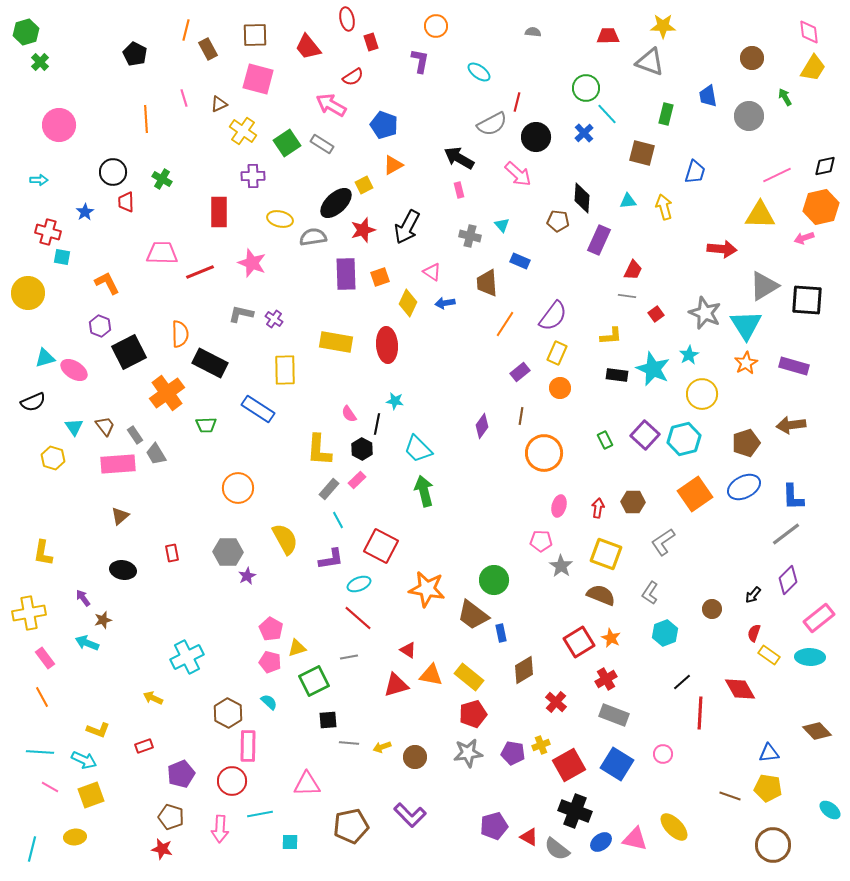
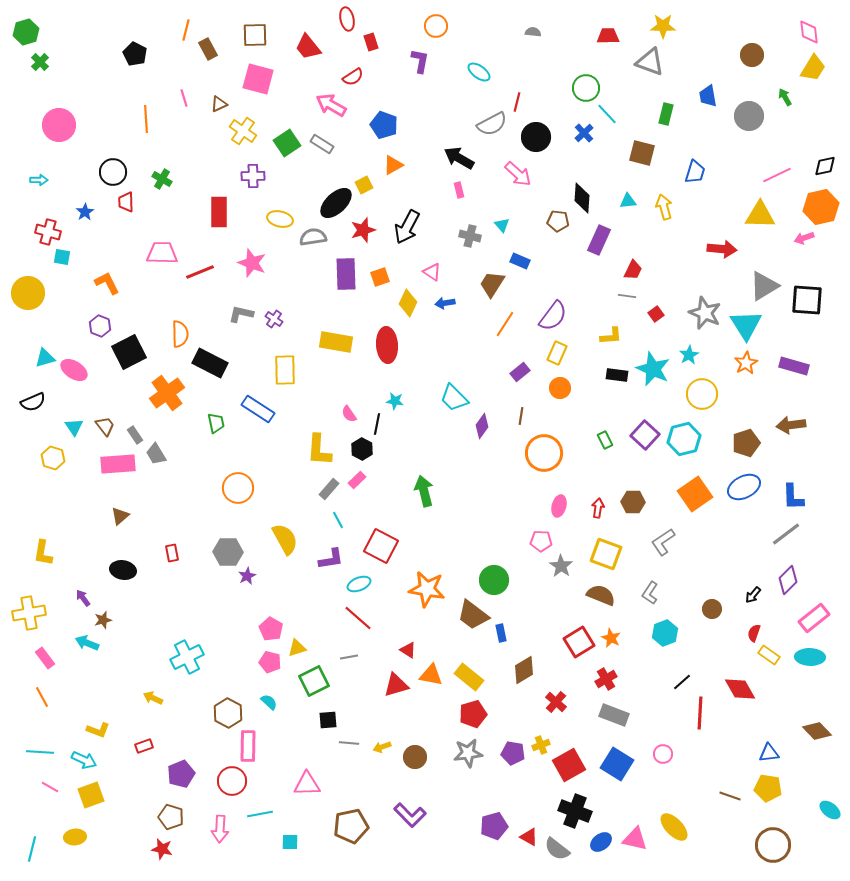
brown circle at (752, 58): moved 3 px up
brown trapezoid at (487, 283): moved 5 px right, 1 px down; rotated 36 degrees clockwise
green trapezoid at (206, 425): moved 10 px right, 2 px up; rotated 100 degrees counterclockwise
cyan trapezoid at (418, 449): moved 36 px right, 51 px up
pink rectangle at (819, 618): moved 5 px left
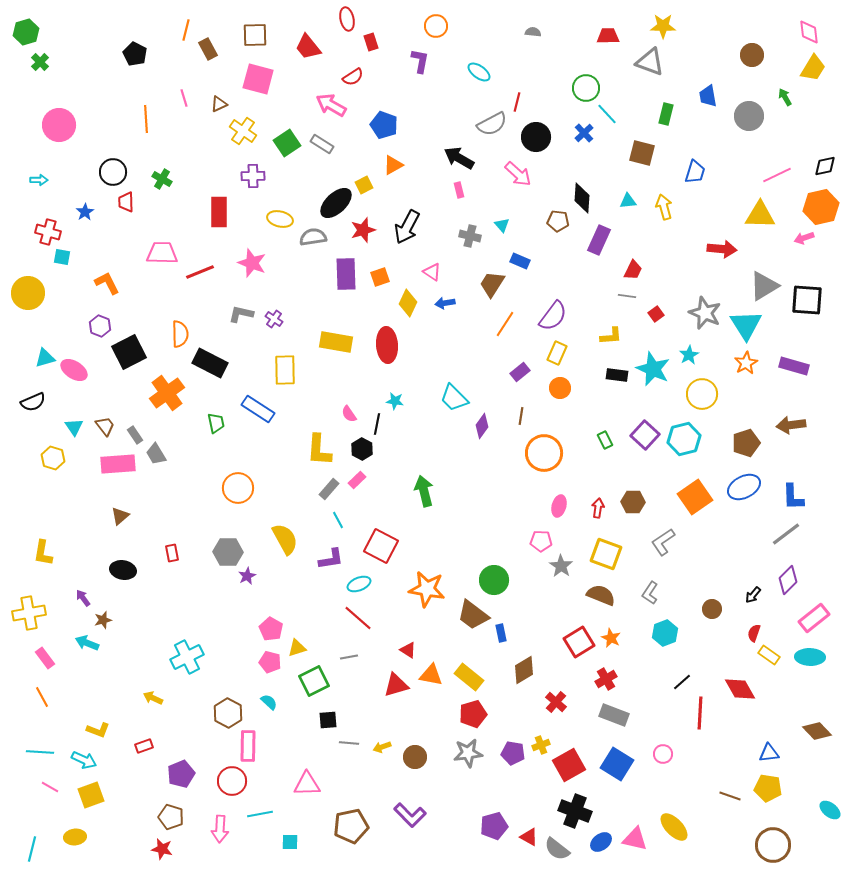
orange square at (695, 494): moved 3 px down
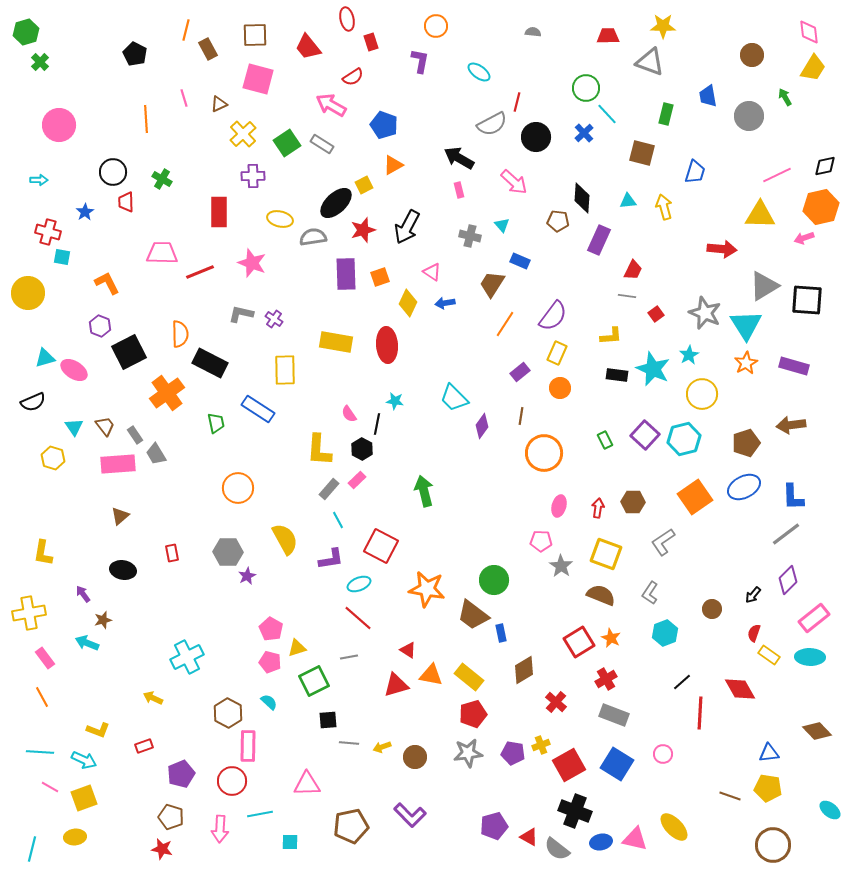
yellow cross at (243, 131): moved 3 px down; rotated 12 degrees clockwise
pink arrow at (518, 174): moved 4 px left, 8 px down
purple arrow at (83, 598): moved 4 px up
yellow square at (91, 795): moved 7 px left, 3 px down
blue ellipse at (601, 842): rotated 25 degrees clockwise
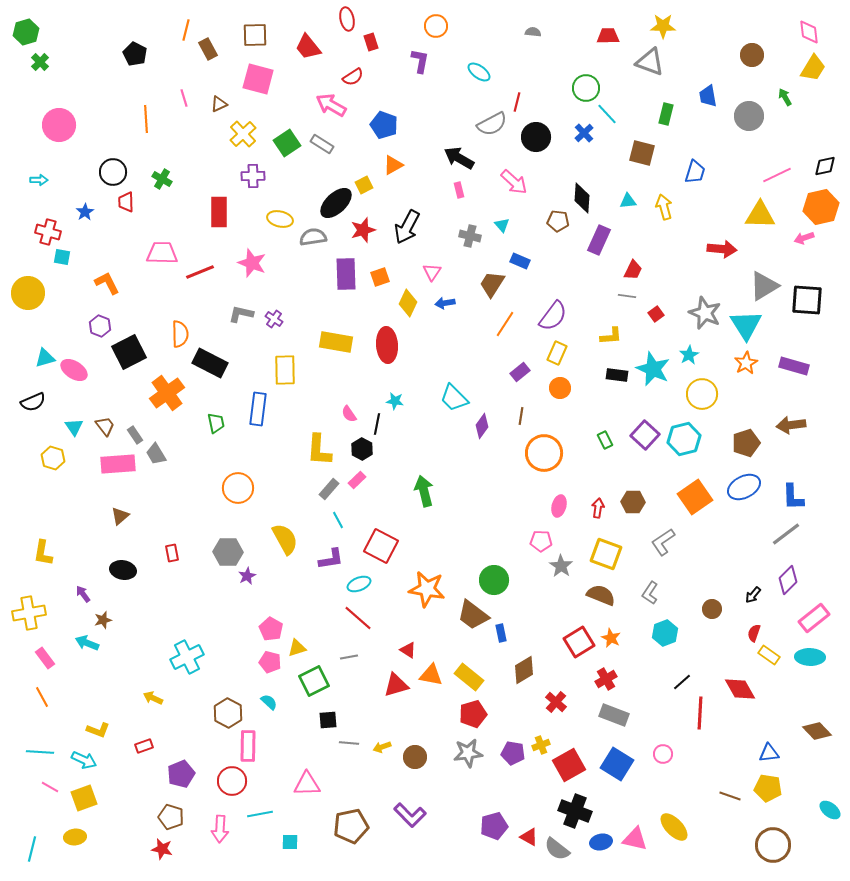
pink triangle at (432, 272): rotated 30 degrees clockwise
blue rectangle at (258, 409): rotated 64 degrees clockwise
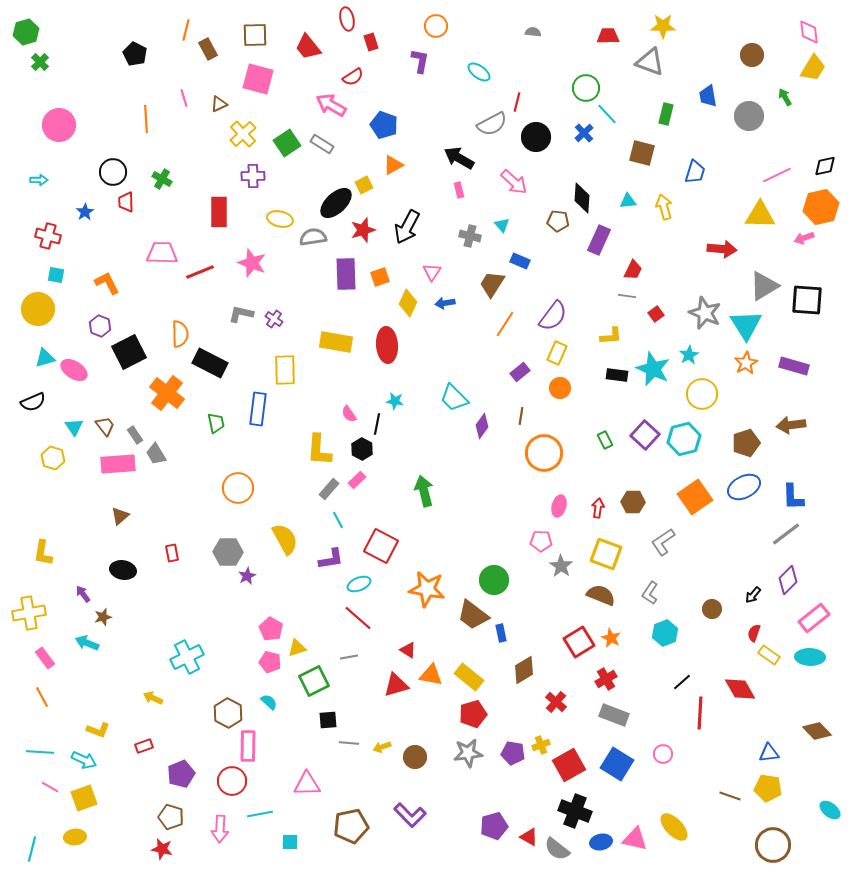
red cross at (48, 232): moved 4 px down
cyan square at (62, 257): moved 6 px left, 18 px down
yellow circle at (28, 293): moved 10 px right, 16 px down
orange cross at (167, 393): rotated 16 degrees counterclockwise
brown star at (103, 620): moved 3 px up
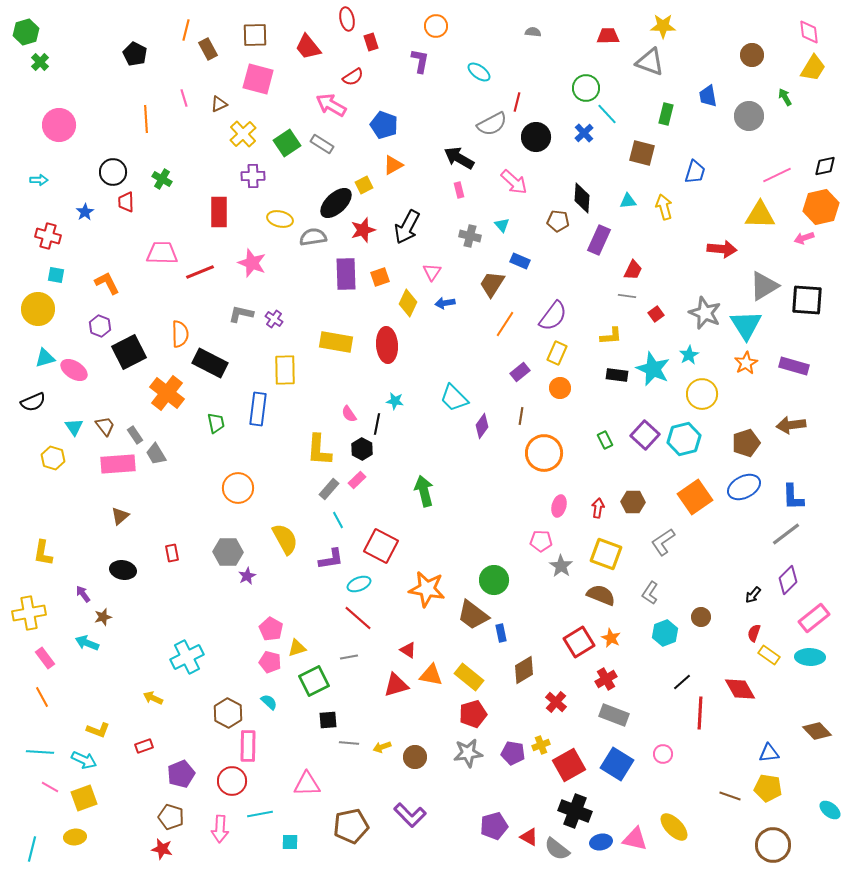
brown circle at (712, 609): moved 11 px left, 8 px down
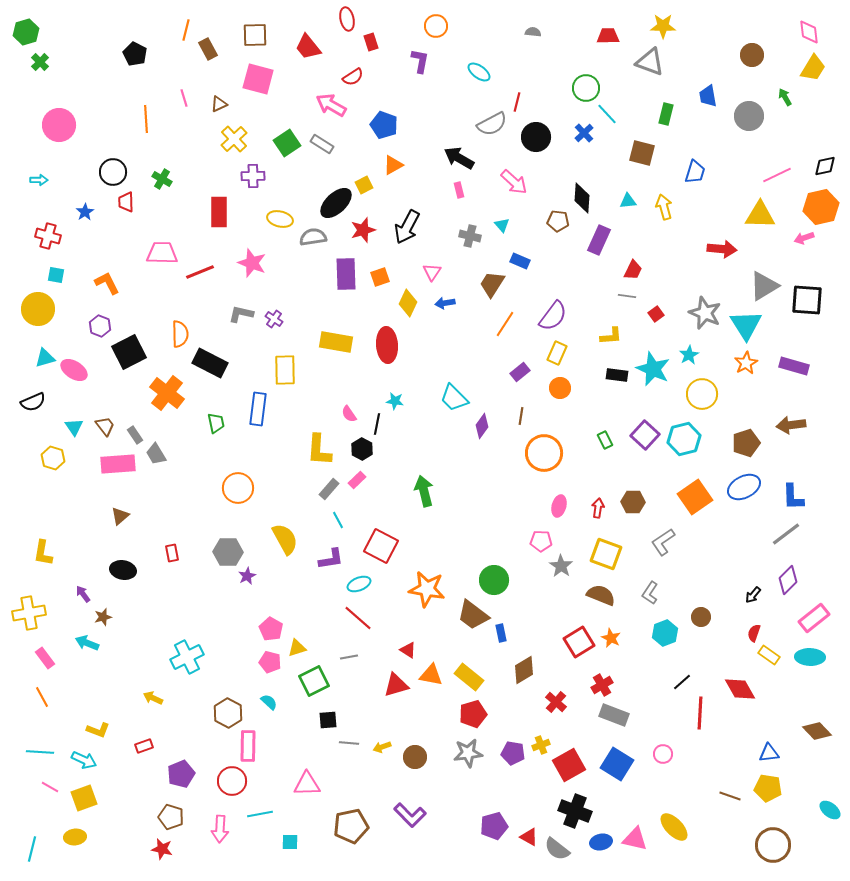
yellow cross at (243, 134): moved 9 px left, 5 px down
red cross at (606, 679): moved 4 px left, 6 px down
